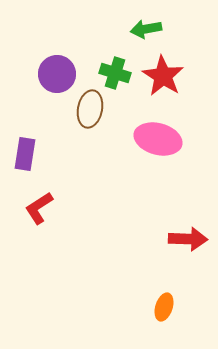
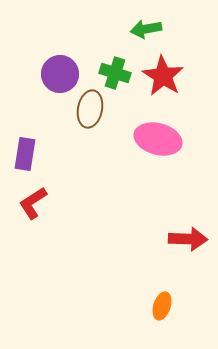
purple circle: moved 3 px right
red L-shape: moved 6 px left, 5 px up
orange ellipse: moved 2 px left, 1 px up
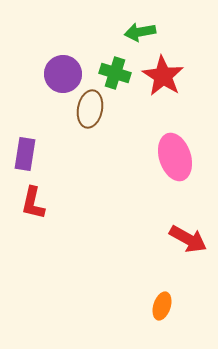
green arrow: moved 6 px left, 3 px down
purple circle: moved 3 px right
pink ellipse: moved 17 px right, 18 px down; rotated 57 degrees clockwise
red L-shape: rotated 44 degrees counterclockwise
red arrow: rotated 27 degrees clockwise
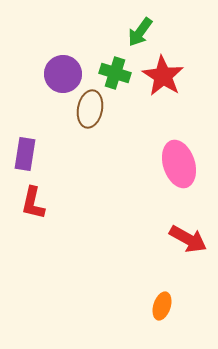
green arrow: rotated 44 degrees counterclockwise
pink ellipse: moved 4 px right, 7 px down
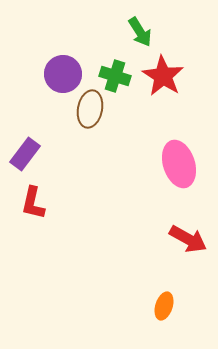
green arrow: rotated 68 degrees counterclockwise
green cross: moved 3 px down
purple rectangle: rotated 28 degrees clockwise
orange ellipse: moved 2 px right
